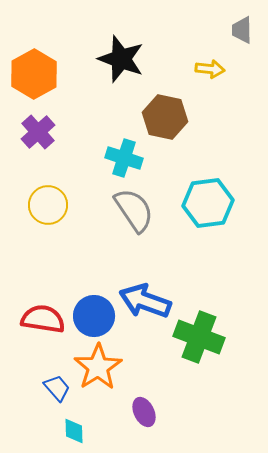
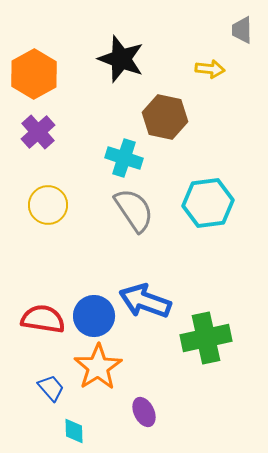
green cross: moved 7 px right, 1 px down; rotated 33 degrees counterclockwise
blue trapezoid: moved 6 px left
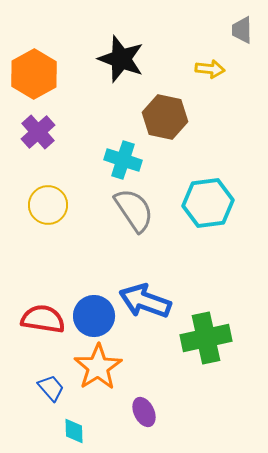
cyan cross: moved 1 px left, 2 px down
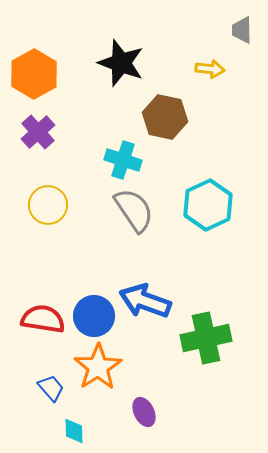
black star: moved 4 px down
cyan hexagon: moved 2 px down; rotated 18 degrees counterclockwise
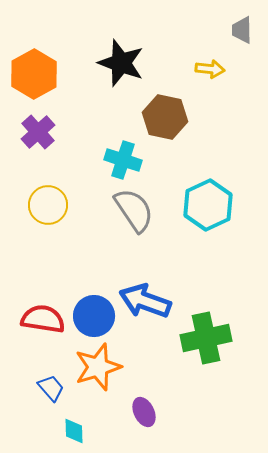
orange star: rotated 15 degrees clockwise
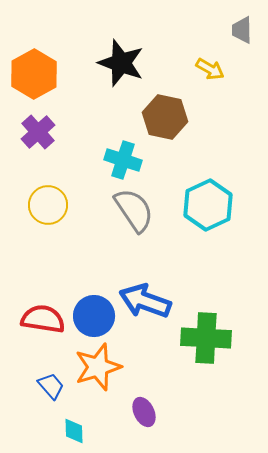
yellow arrow: rotated 24 degrees clockwise
green cross: rotated 15 degrees clockwise
blue trapezoid: moved 2 px up
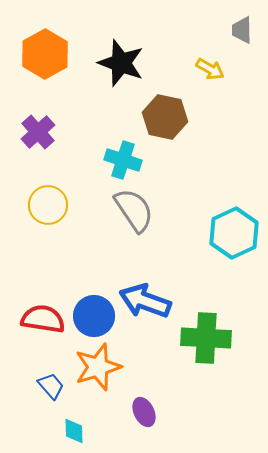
orange hexagon: moved 11 px right, 20 px up
cyan hexagon: moved 26 px right, 28 px down
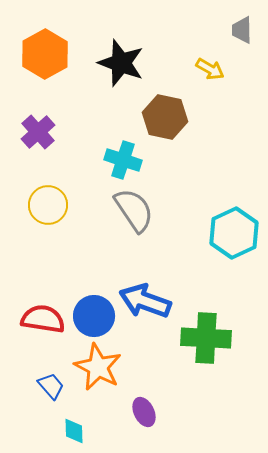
orange star: rotated 27 degrees counterclockwise
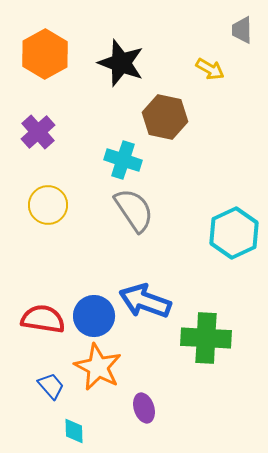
purple ellipse: moved 4 px up; rotated 8 degrees clockwise
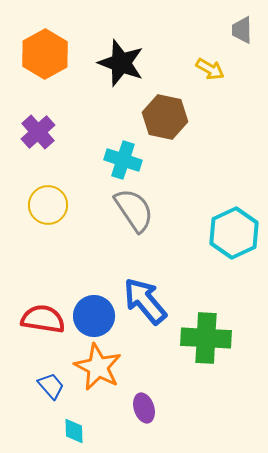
blue arrow: rotated 30 degrees clockwise
